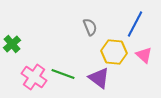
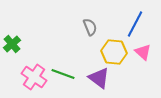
pink triangle: moved 1 px left, 3 px up
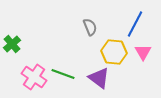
pink triangle: rotated 18 degrees clockwise
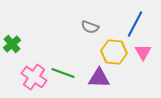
gray semicircle: rotated 132 degrees clockwise
green line: moved 1 px up
purple triangle: rotated 35 degrees counterclockwise
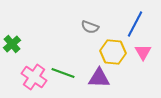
yellow hexagon: moved 1 px left
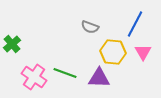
green line: moved 2 px right
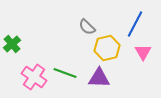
gray semicircle: moved 3 px left; rotated 24 degrees clockwise
yellow hexagon: moved 6 px left, 4 px up; rotated 20 degrees counterclockwise
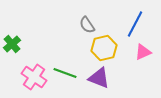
gray semicircle: moved 2 px up; rotated 12 degrees clockwise
yellow hexagon: moved 3 px left
pink triangle: rotated 36 degrees clockwise
purple triangle: rotated 20 degrees clockwise
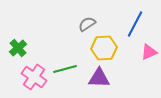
gray semicircle: moved 1 px up; rotated 90 degrees clockwise
green cross: moved 6 px right, 4 px down
yellow hexagon: rotated 10 degrees clockwise
pink triangle: moved 6 px right
green line: moved 4 px up; rotated 35 degrees counterclockwise
purple triangle: rotated 20 degrees counterclockwise
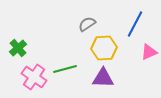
purple triangle: moved 4 px right
